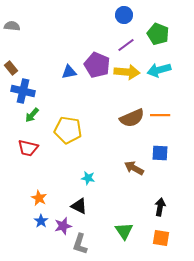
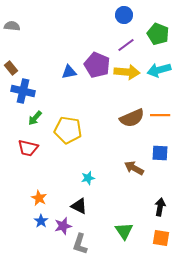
green arrow: moved 3 px right, 3 px down
cyan star: rotated 24 degrees counterclockwise
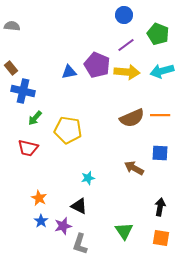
cyan arrow: moved 3 px right, 1 px down
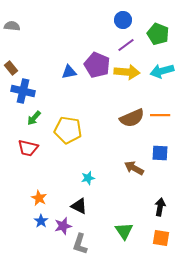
blue circle: moved 1 px left, 5 px down
green arrow: moved 1 px left
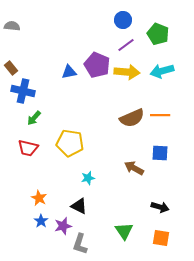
yellow pentagon: moved 2 px right, 13 px down
black arrow: rotated 96 degrees clockwise
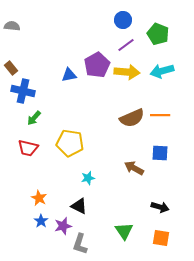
purple pentagon: rotated 20 degrees clockwise
blue triangle: moved 3 px down
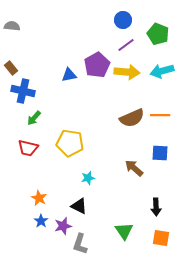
brown arrow: rotated 12 degrees clockwise
black arrow: moved 4 px left; rotated 72 degrees clockwise
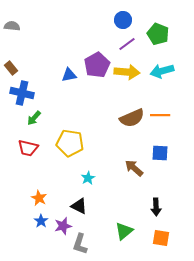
purple line: moved 1 px right, 1 px up
blue cross: moved 1 px left, 2 px down
cyan star: rotated 16 degrees counterclockwise
green triangle: rotated 24 degrees clockwise
